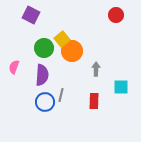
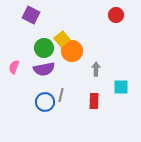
purple semicircle: moved 2 px right, 6 px up; rotated 75 degrees clockwise
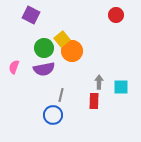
gray arrow: moved 3 px right, 13 px down
blue circle: moved 8 px right, 13 px down
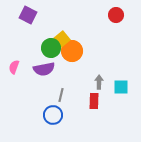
purple square: moved 3 px left
green circle: moved 7 px right
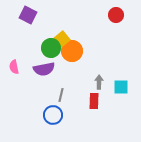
pink semicircle: rotated 32 degrees counterclockwise
